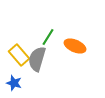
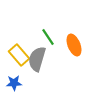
green line: rotated 66 degrees counterclockwise
orange ellipse: moved 1 px left, 1 px up; rotated 45 degrees clockwise
blue star: rotated 21 degrees counterclockwise
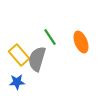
green line: moved 2 px right
orange ellipse: moved 7 px right, 3 px up
blue star: moved 3 px right, 1 px up
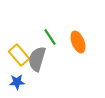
orange ellipse: moved 3 px left
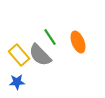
gray semicircle: moved 3 px right, 4 px up; rotated 60 degrees counterclockwise
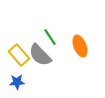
orange ellipse: moved 2 px right, 4 px down
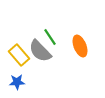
gray semicircle: moved 4 px up
